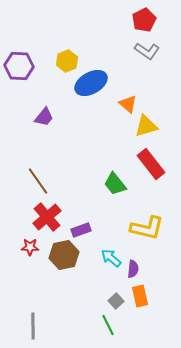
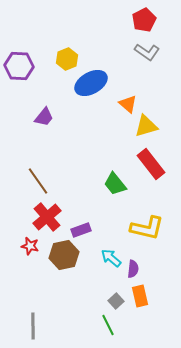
gray L-shape: moved 1 px down
yellow hexagon: moved 2 px up
red star: moved 1 px up; rotated 12 degrees clockwise
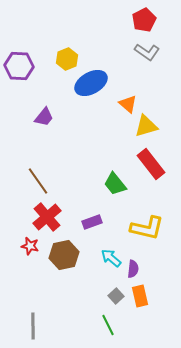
purple rectangle: moved 11 px right, 8 px up
gray square: moved 5 px up
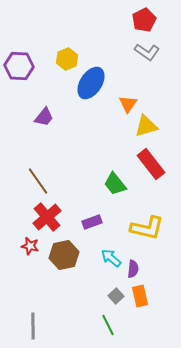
blue ellipse: rotated 28 degrees counterclockwise
orange triangle: rotated 24 degrees clockwise
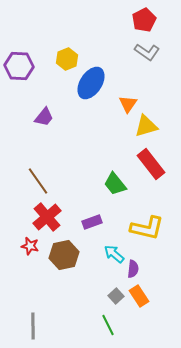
cyan arrow: moved 3 px right, 4 px up
orange rectangle: moved 1 px left; rotated 20 degrees counterclockwise
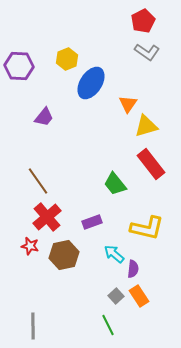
red pentagon: moved 1 px left, 1 px down
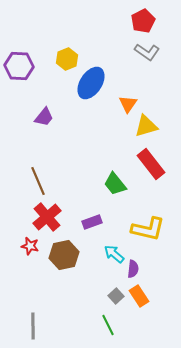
brown line: rotated 12 degrees clockwise
yellow L-shape: moved 1 px right, 1 px down
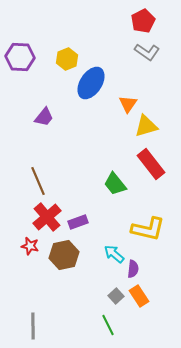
purple hexagon: moved 1 px right, 9 px up
purple rectangle: moved 14 px left
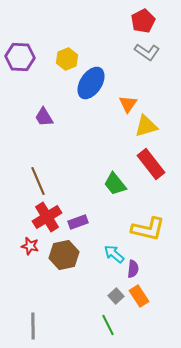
purple trapezoid: rotated 110 degrees clockwise
red cross: rotated 8 degrees clockwise
